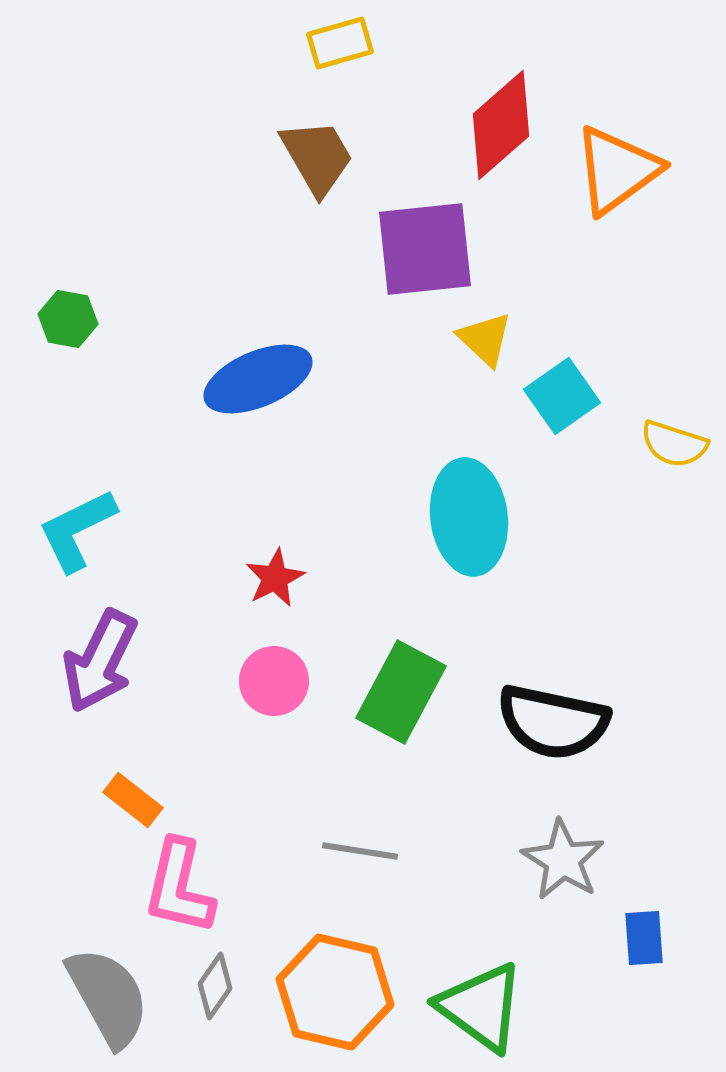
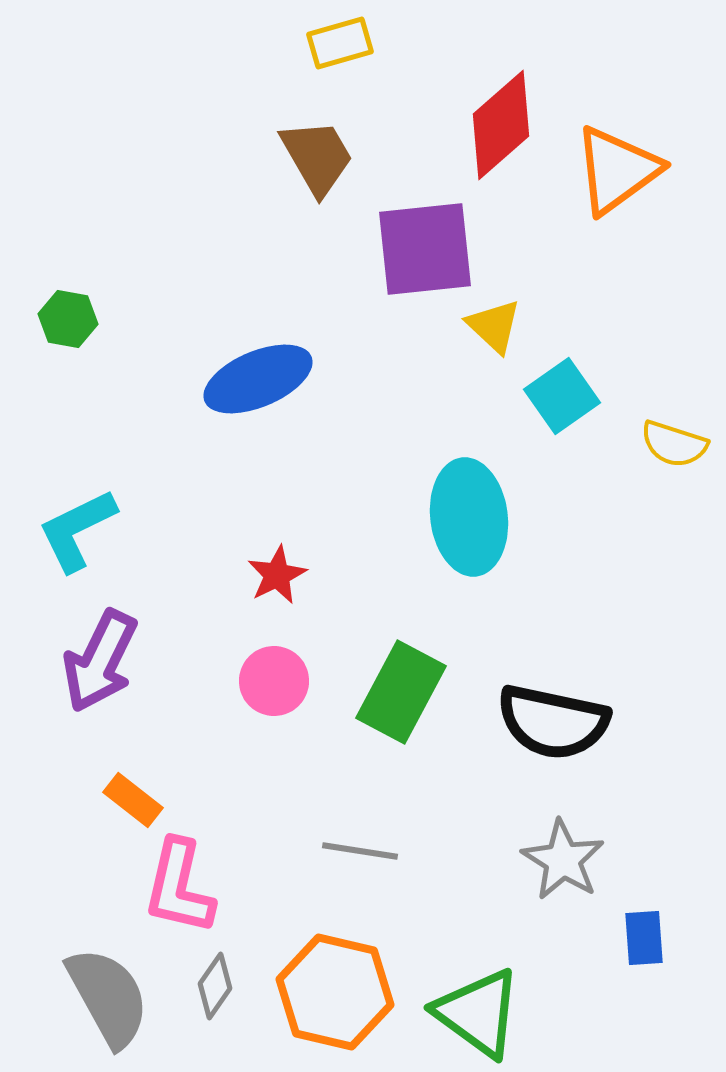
yellow triangle: moved 9 px right, 13 px up
red star: moved 2 px right, 3 px up
green triangle: moved 3 px left, 6 px down
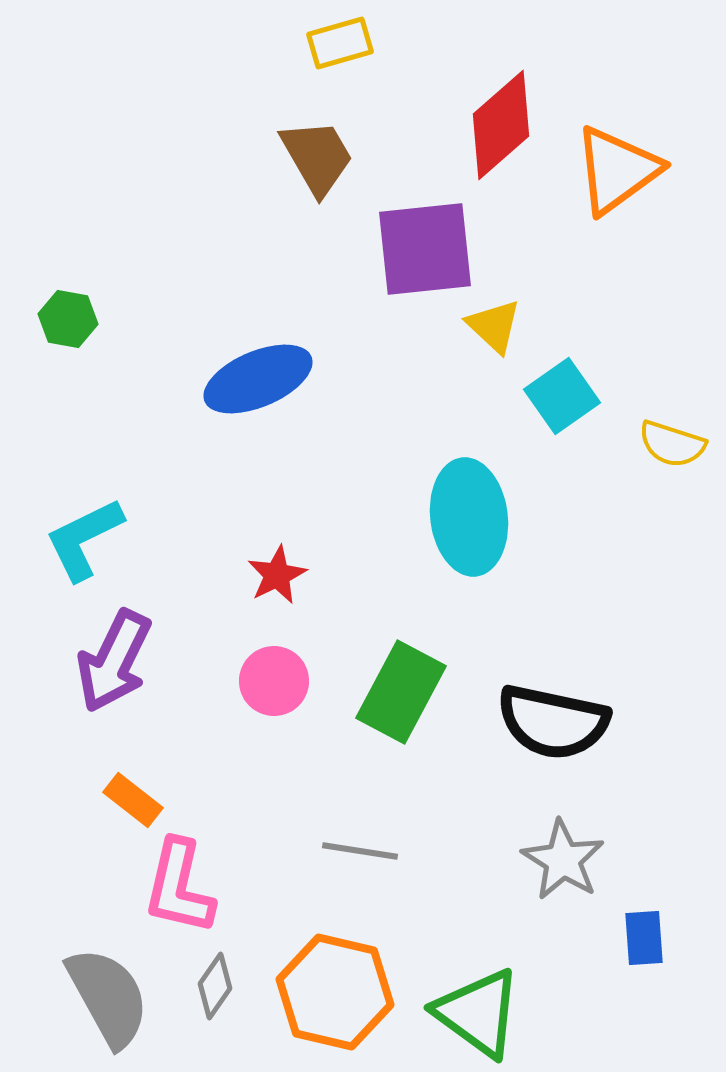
yellow semicircle: moved 2 px left
cyan L-shape: moved 7 px right, 9 px down
purple arrow: moved 14 px right
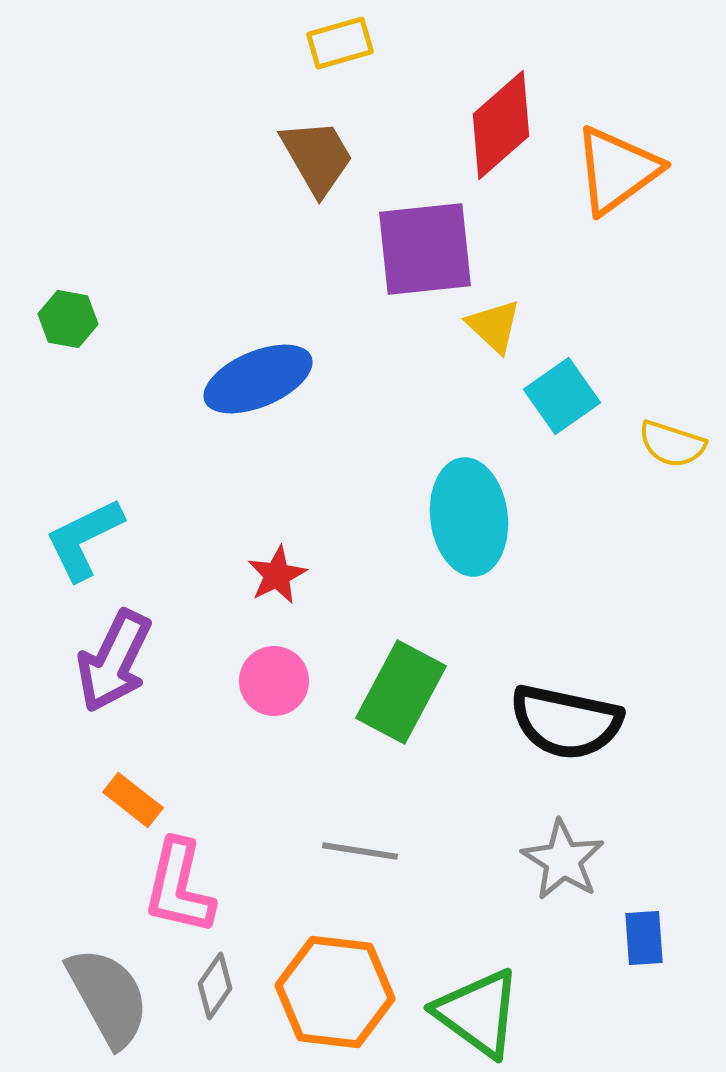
black semicircle: moved 13 px right
orange hexagon: rotated 6 degrees counterclockwise
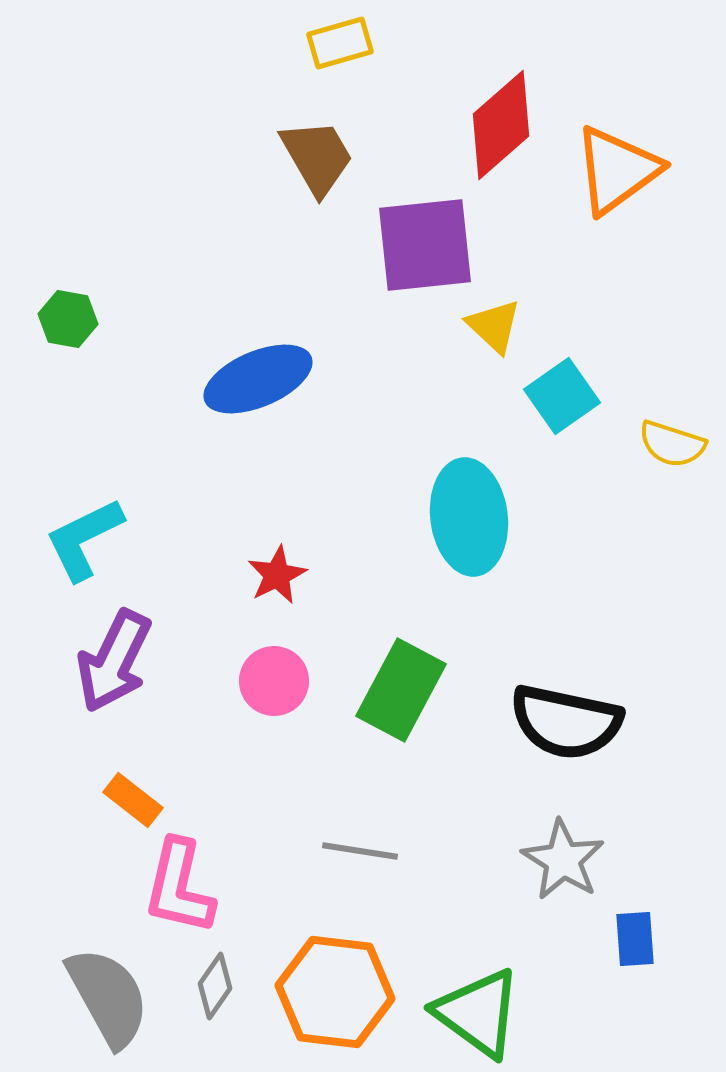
purple square: moved 4 px up
green rectangle: moved 2 px up
blue rectangle: moved 9 px left, 1 px down
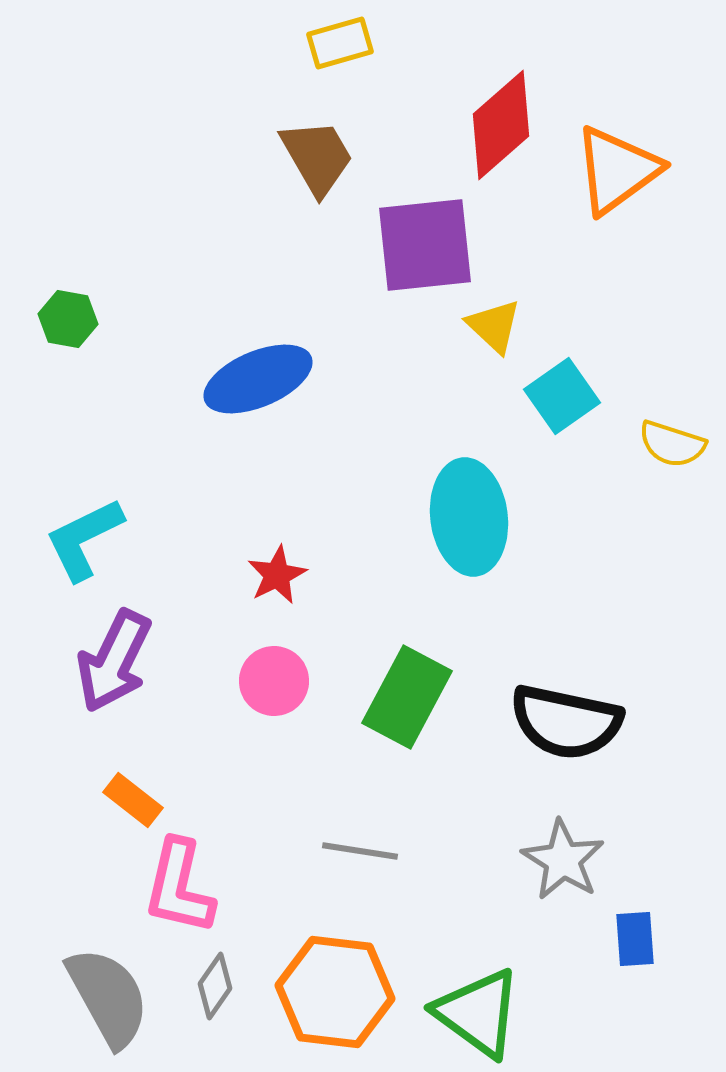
green rectangle: moved 6 px right, 7 px down
